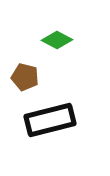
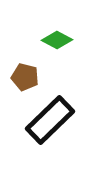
black rectangle: rotated 30 degrees counterclockwise
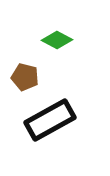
black rectangle: rotated 15 degrees clockwise
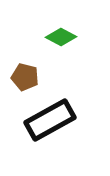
green diamond: moved 4 px right, 3 px up
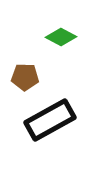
brown pentagon: rotated 12 degrees counterclockwise
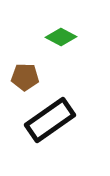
black rectangle: rotated 6 degrees counterclockwise
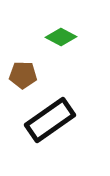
brown pentagon: moved 2 px left, 2 px up
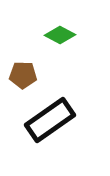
green diamond: moved 1 px left, 2 px up
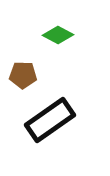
green diamond: moved 2 px left
